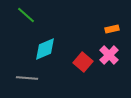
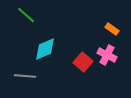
orange rectangle: rotated 48 degrees clockwise
pink cross: moved 2 px left; rotated 18 degrees counterclockwise
gray line: moved 2 px left, 2 px up
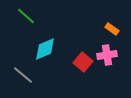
green line: moved 1 px down
pink cross: rotated 36 degrees counterclockwise
gray line: moved 2 px left, 1 px up; rotated 35 degrees clockwise
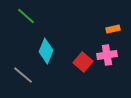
orange rectangle: moved 1 px right; rotated 48 degrees counterclockwise
cyan diamond: moved 1 px right, 2 px down; rotated 45 degrees counterclockwise
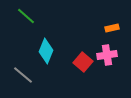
orange rectangle: moved 1 px left, 1 px up
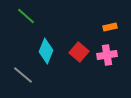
orange rectangle: moved 2 px left, 1 px up
red square: moved 4 px left, 10 px up
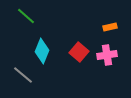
cyan diamond: moved 4 px left
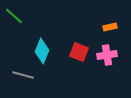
green line: moved 12 px left
red square: rotated 18 degrees counterclockwise
gray line: rotated 25 degrees counterclockwise
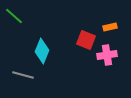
red square: moved 7 px right, 12 px up
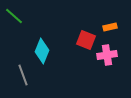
gray line: rotated 55 degrees clockwise
